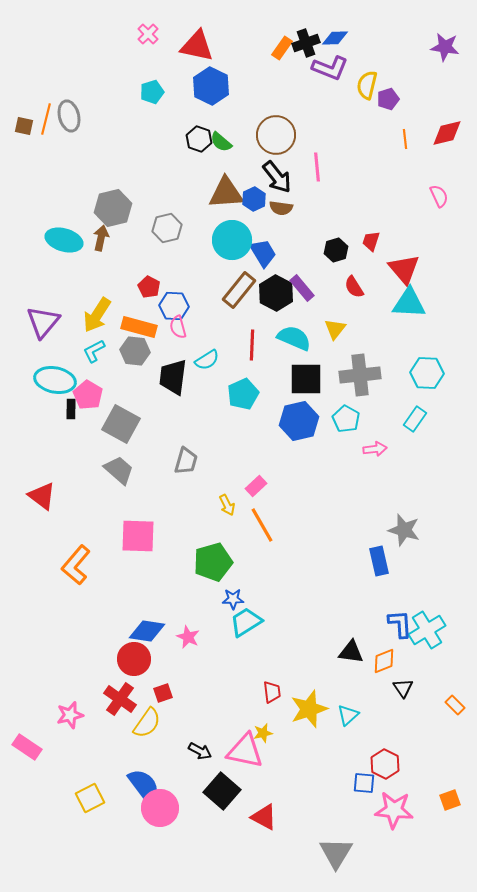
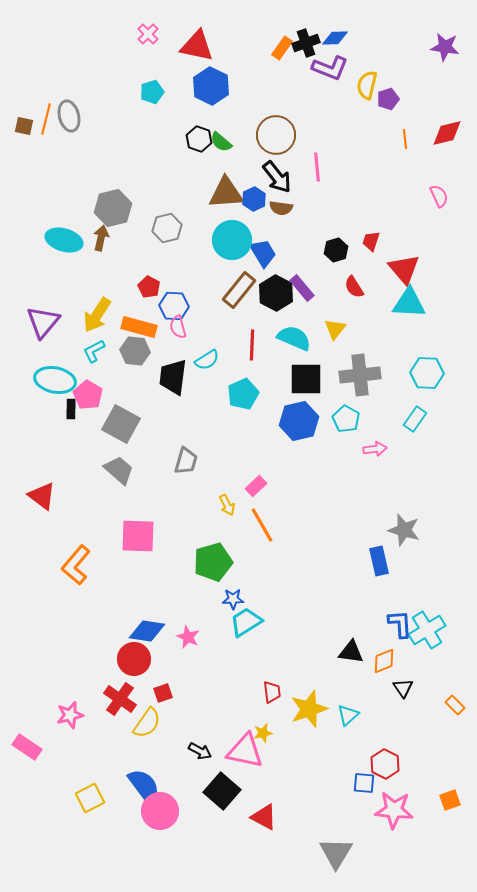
pink circle at (160, 808): moved 3 px down
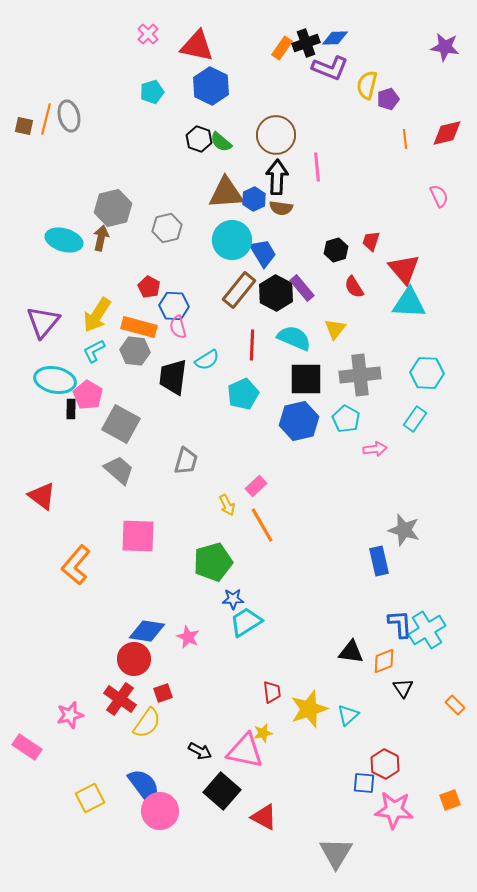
black arrow at (277, 177): rotated 140 degrees counterclockwise
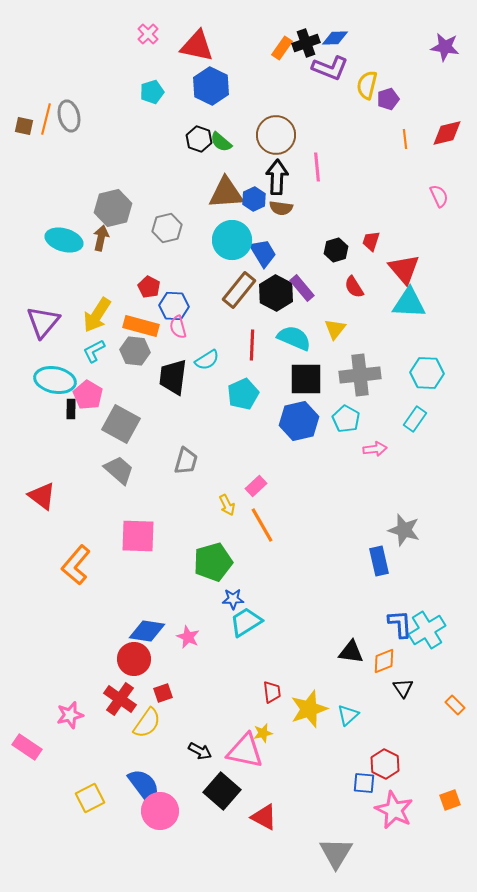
orange rectangle at (139, 327): moved 2 px right, 1 px up
pink star at (394, 810): rotated 21 degrees clockwise
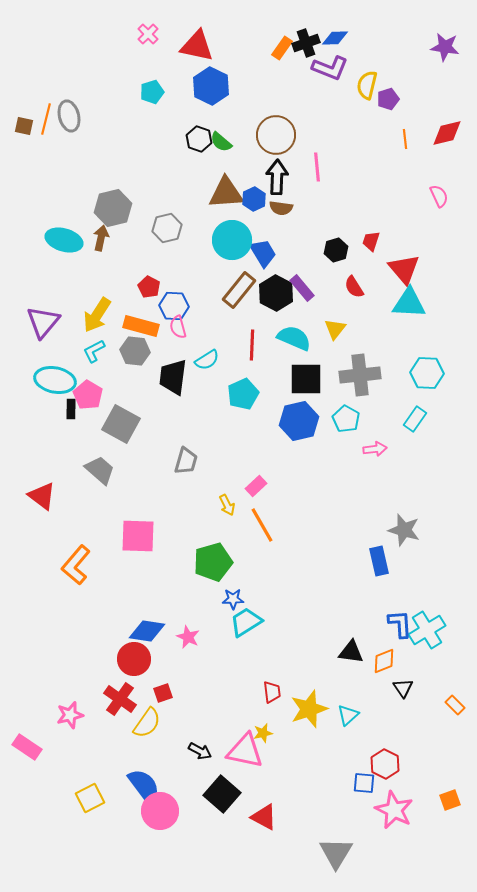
gray trapezoid at (119, 470): moved 19 px left
black square at (222, 791): moved 3 px down
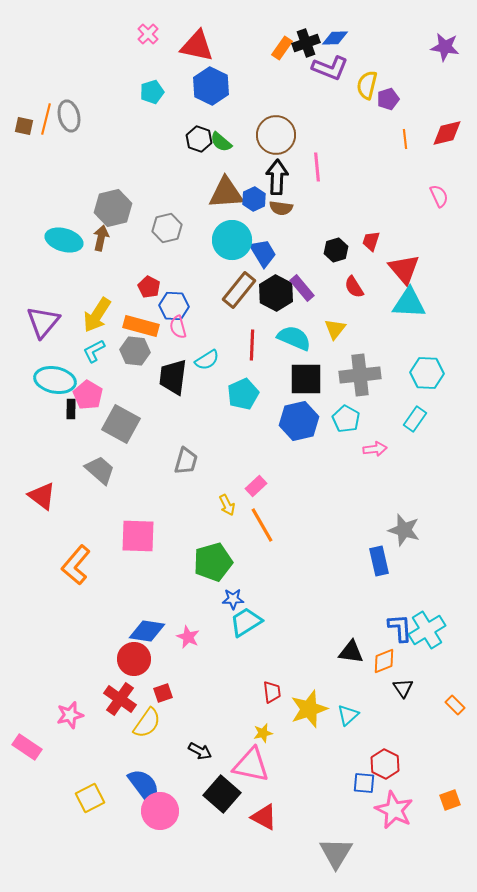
blue L-shape at (400, 624): moved 4 px down
pink triangle at (245, 751): moved 6 px right, 14 px down
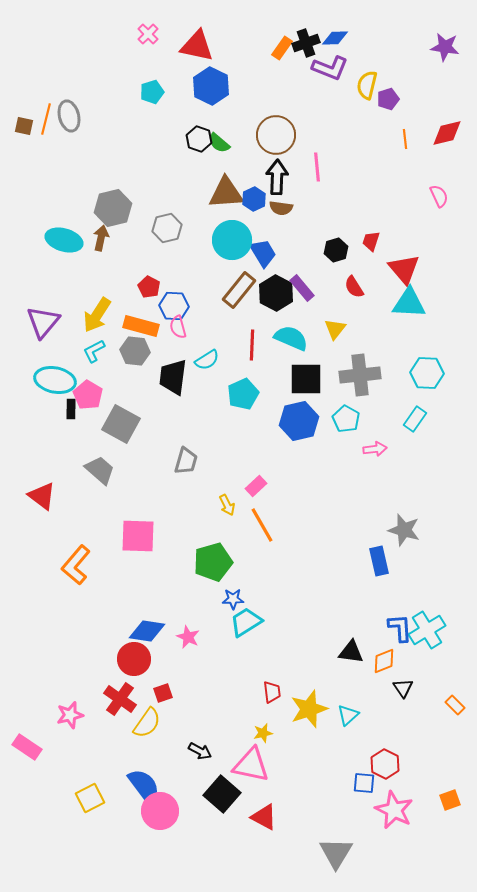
green semicircle at (221, 142): moved 2 px left, 1 px down
cyan semicircle at (294, 338): moved 3 px left
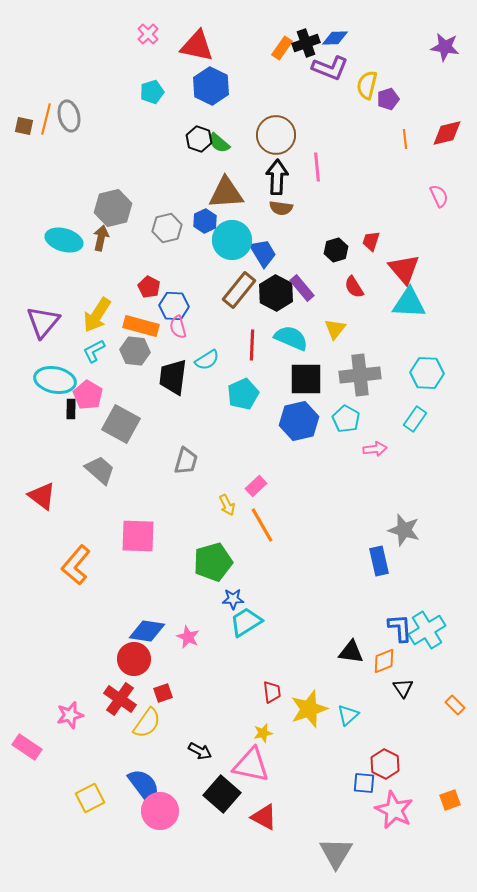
blue hexagon at (254, 199): moved 49 px left, 22 px down
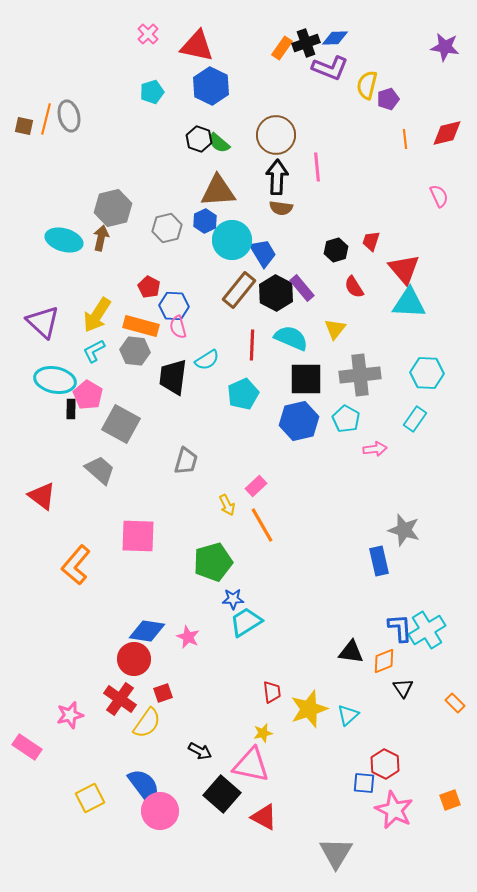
brown triangle at (226, 193): moved 8 px left, 2 px up
purple triangle at (43, 322): rotated 27 degrees counterclockwise
orange rectangle at (455, 705): moved 2 px up
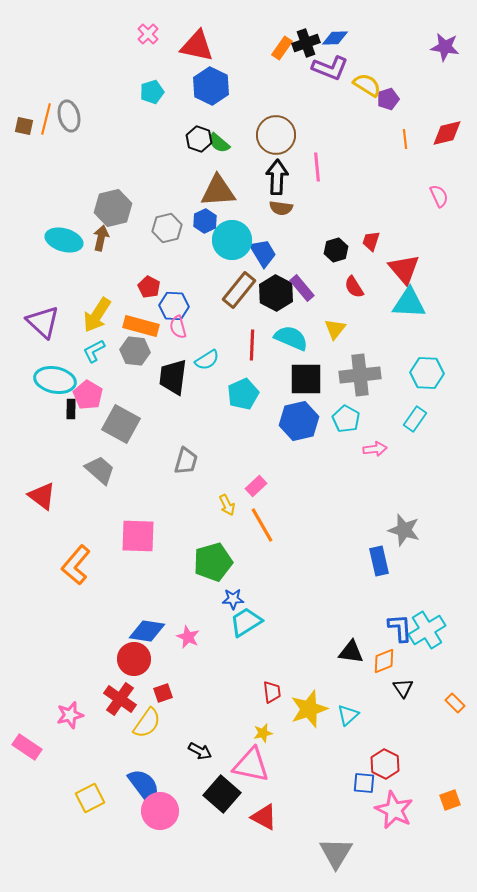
yellow semicircle at (367, 85): rotated 108 degrees clockwise
